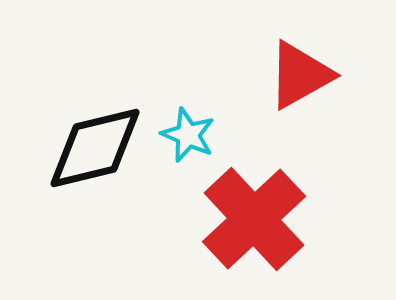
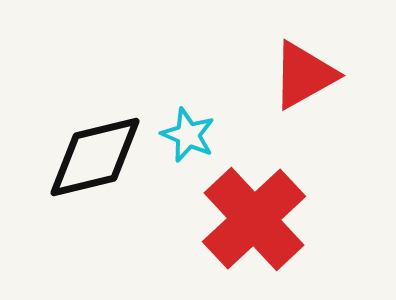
red triangle: moved 4 px right
black diamond: moved 9 px down
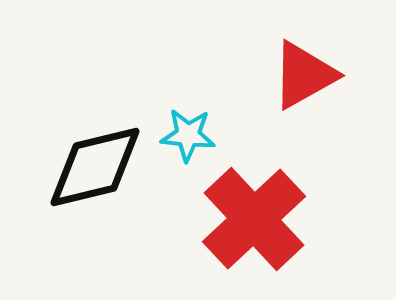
cyan star: rotated 18 degrees counterclockwise
black diamond: moved 10 px down
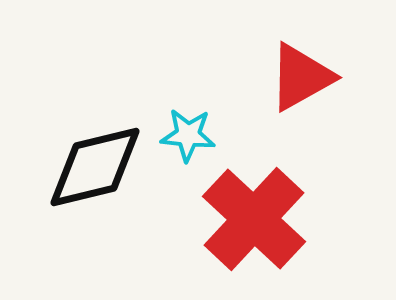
red triangle: moved 3 px left, 2 px down
red cross: rotated 4 degrees counterclockwise
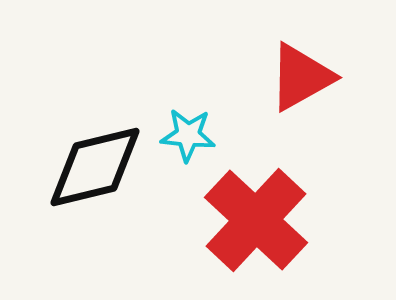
red cross: moved 2 px right, 1 px down
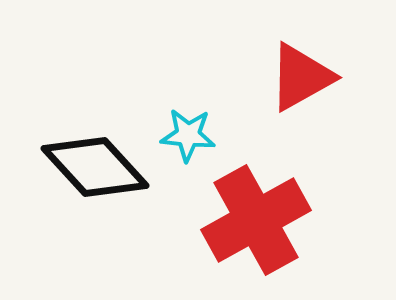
black diamond: rotated 61 degrees clockwise
red cross: rotated 18 degrees clockwise
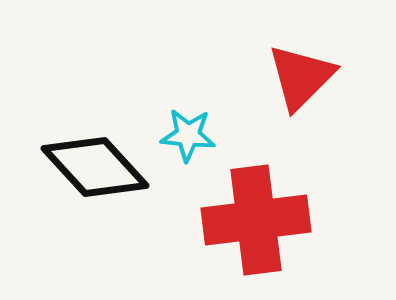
red triangle: rotated 16 degrees counterclockwise
red cross: rotated 22 degrees clockwise
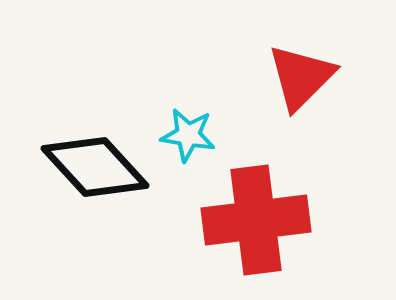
cyan star: rotated 4 degrees clockwise
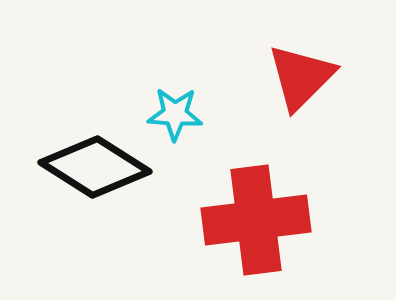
cyan star: moved 13 px left, 21 px up; rotated 6 degrees counterclockwise
black diamond: rotated 15 degrees counterclockwise
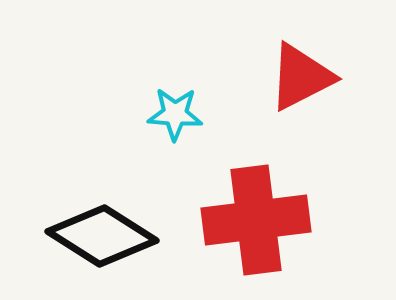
red triangle: rotated 18 degrees clockwise
black diamond: moved 7 px right, 69 px down
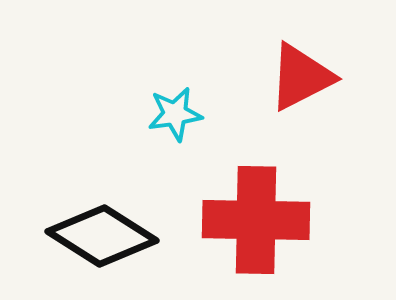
cyan star: rotated 12 degrees counterclockwise
red cross: rotated 8 degrees clockwise
